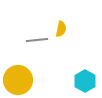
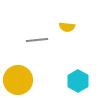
yellow semicircle: moved 6 px right, 2 px up; rotated 84 degrees clockwise
cyan hexagon: moved 7 px left
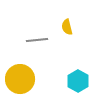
yellow semicircle: rotated 70 degrees clockwise
yellow circle: moved 2 px right, 1 px up
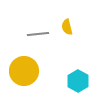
gray line: moved 1 px right, 6 px up
yellow circle: moved 4 px right, 8 px up
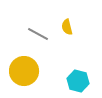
gray line: rotated 35 degrees clockwise
cyan hexagon: rotated 15 degrees counterclockwise
